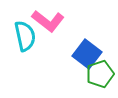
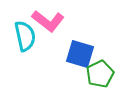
blue square: moved 7 px left; rotated 20 degrees counterclockwise
green pentagon: rotated 8 degrees counterclockwise
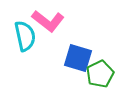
blue square: moved 2 px left, 4 px down
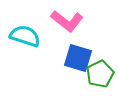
pink L-shape: moved 19 px right
cyan semicircle: rotated 60 degrees counterclockwise
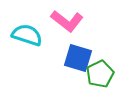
cyan semicircle: moved 2 px right, 1 px up
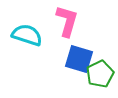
pink L-shape: rotated 112 degrees counterclockwise
blue square: moved 1 px right, 1 px down
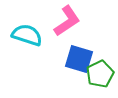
pink L-shape: rotated 40 degrees clockwise
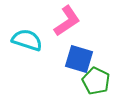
cyan semicircle: moved 5 px down
green pentagon: moved 4 px left, 7 px down; rotated 20 degrees counterclockwise
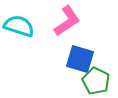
cyan semicircle: moved 8 px left, 14 px up
blue square: moved 1 px right
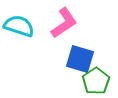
pink L-shape: moved 3 px left, 2 px down
green pentagon: rotated 12 degrees clockwise
